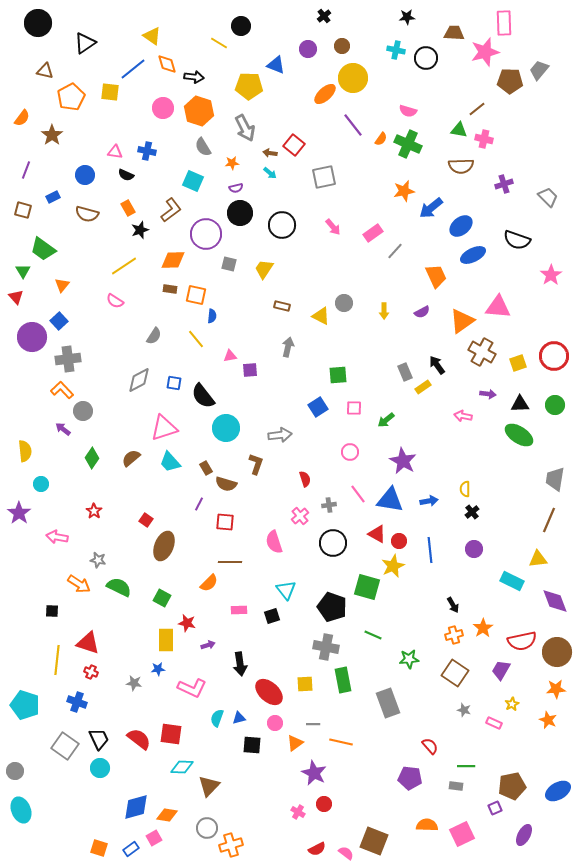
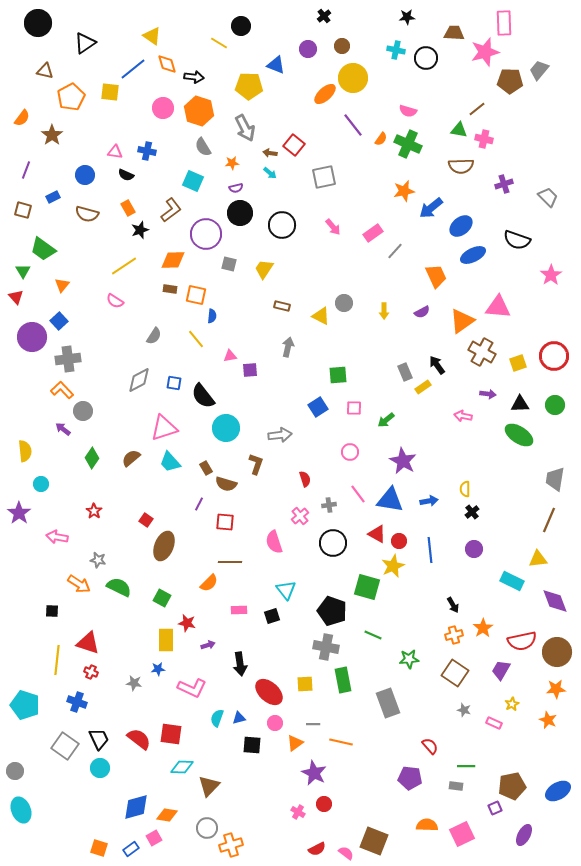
black pentagon at (332, 607): moved 4 px down
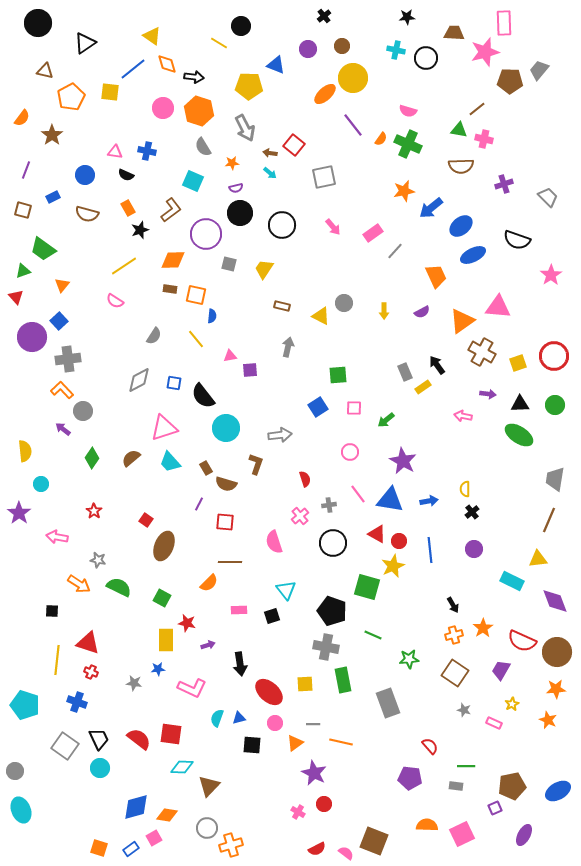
green triangle at (23, 271): rotated 42 degrees clockwise
red semicircle at (522, 641): rotated 36 degrees clockwise
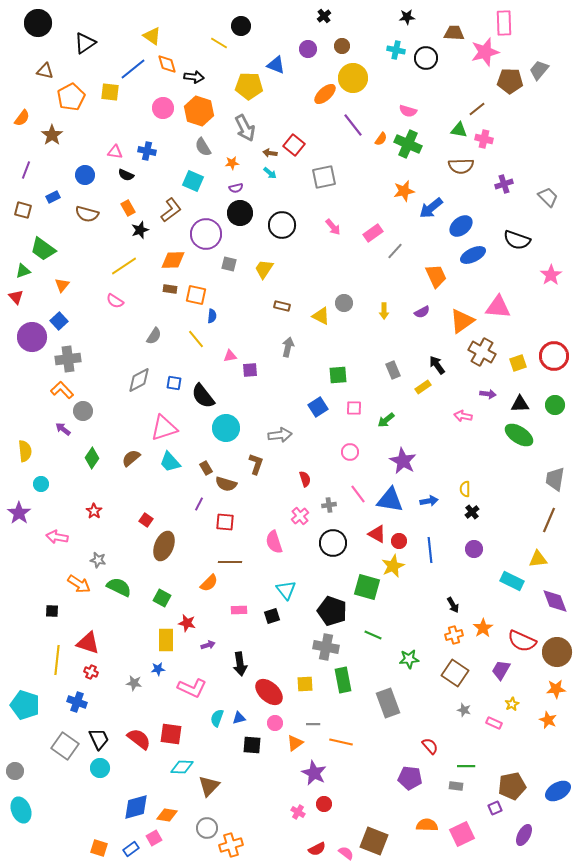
gray rectangle at (405, 372): moved 12 px left, 2 px up
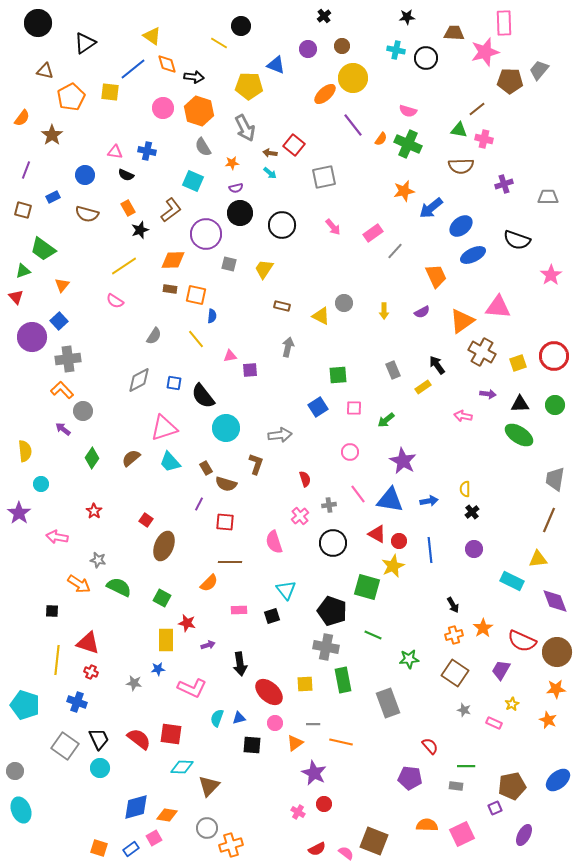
gray trapezoid at (548, 197): rotated 45 degrees counterclockwise
blue ellipse at (558, 791): moved 11 px up; rotated 10 degrees counterclockwise
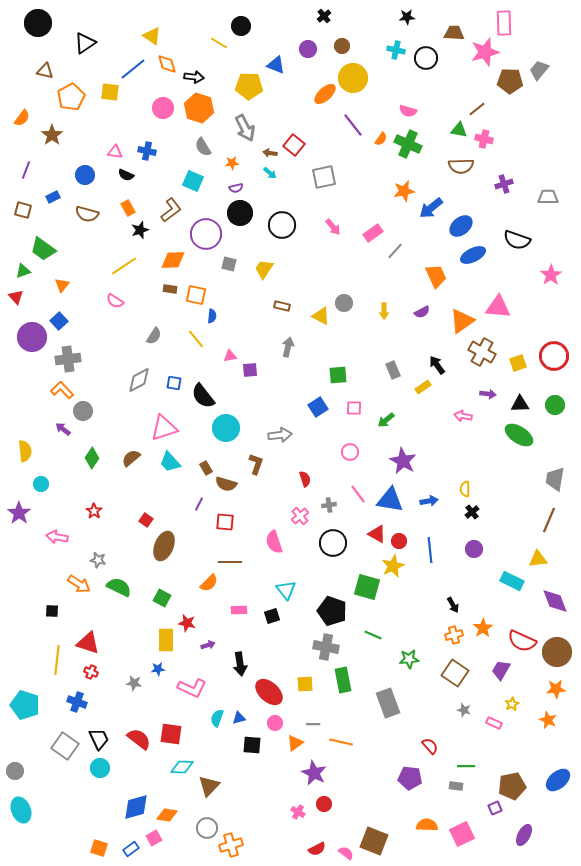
orange hexagon at (199, 111): moved 3 px up
